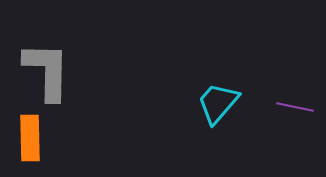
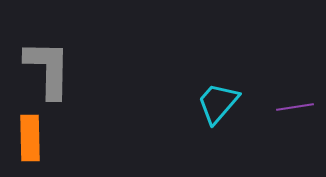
gray L-shape: moved 1 px right, 2 px up
purple line: rotated 21 degrees counterclockwise
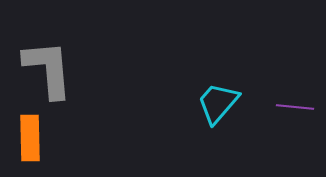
gray L-shape: rotated 6 degrees counterclockwise
purple line: rotated 15 degrees clockwise
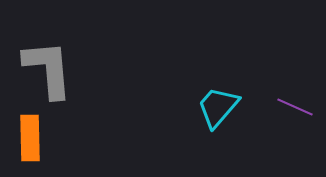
cyan trapezoid: moved 4 px down
purple line: rotated 18 degrees clockwise
